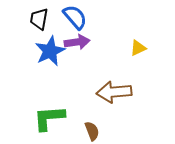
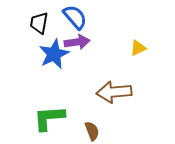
black trapezoid: moved 4 px down
blue star: moved 4 px right, 3 px down
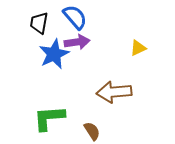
brown semicircle: rotated 12 degrees counterclockwise
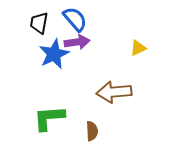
blue semicircle: moved 2 px down
brown semicircle: rotated 30 degrees clockwise
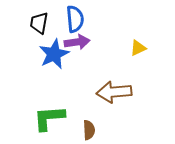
blue semicircle: rotated 36 degrees clockwise
brown semicircle: moved 3 px left, 1 px up
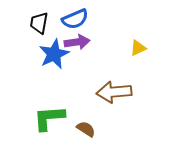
blue semicircle: rotated 72 degrees clockwise
brown semicircle: moved 3 px left, 1 px up; rotated 54 degrees counterclockwise
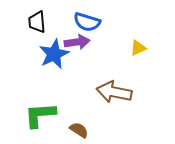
blue semicircle: moved 12 px right, 3 px down; rotated 40 degrees clockwise
black trapezoid: moved 2 px left, 1 px up; rotated 15 degrees counterclockwise
brown arrow: rotated 16 degrees clockwise
green L-shape: moved 9 px left, 3 px up
brown semicircle: moved 7 px left, 1 px down
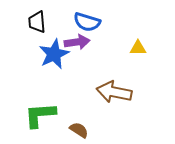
yellow triangle: rotated 24 degrees clockwise
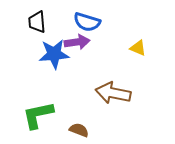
yellow triangle: rotated 24 degrees clockwise
blue star: rotated 20 degrees clockwise
brown arrow: moved 1 px left, 1 px down
green L-shape: moved 2 px left; rotated 8 degrees counterclockwise
brown semicircle: rotated 12 degrees counterclockwise
